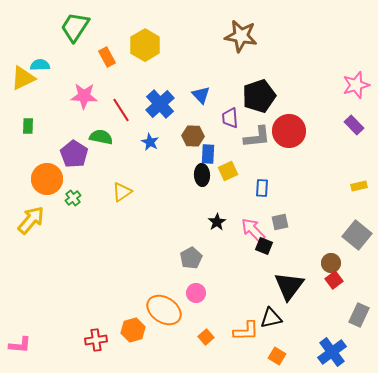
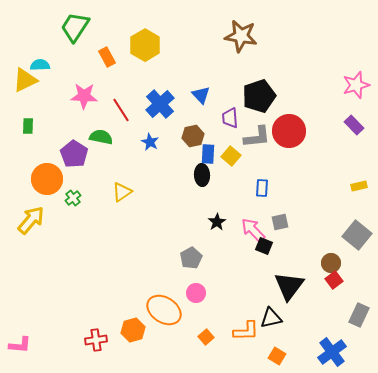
yellow triangle at (23, 78): moved 2 px right, 2 px down
brown hexagon at (193, 136): rotated 15 degrees counterclockwise
yellow square at (228, 171): moved 3 px right, 15 px up; rotated 24 degrees counterclockwise
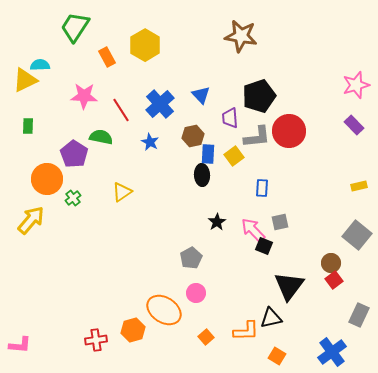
yellow square at (231, 156): moved 3 px right; rotated 12 degrees clockwise
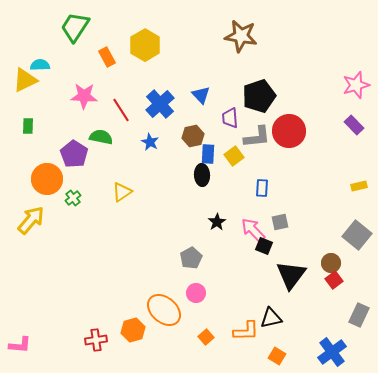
black triangle at (289, 286): moved 2 px right, 11 px up
orange ellipse at (164, 310): rotated 8 degrees clockwise
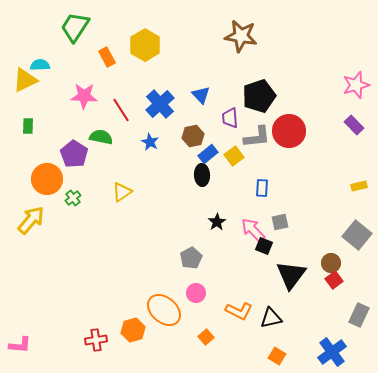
blue rectangle at (208, 154): rotated 48 degrees clockwise
orange L-shape at (246, 331): moved 7 px left, 20 px up; rotated 28 degrees clockwise
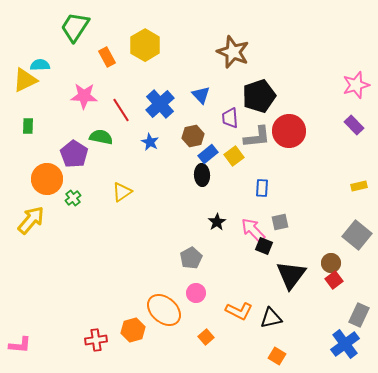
brown star at (241, 36): moved 8 px left, 16 px down; rotated 12 degrees clockwise
blue cross at (332, 352): moved 13 px right, 8 px up
